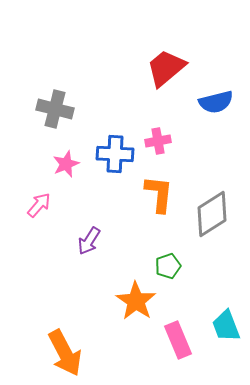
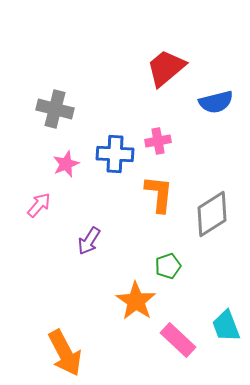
pink rectangle: rotated 24 degrees counterclockwise
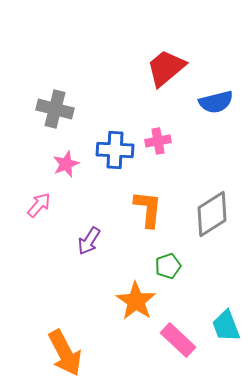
blue cross: moved 4 px up
orange L-shape: moved 11 px left, 15 px down
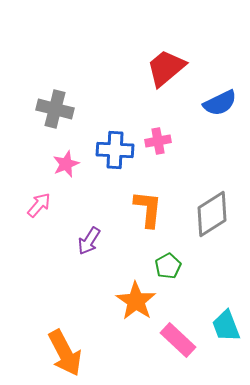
blue semicircle: moved 4 px right, 1 px down; rotated 12 degrees counterclockwise
green pentagon: rotated 10 degrees counterclockwise
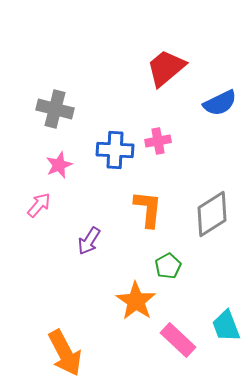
pink star: moved 7 px left, 1 px down
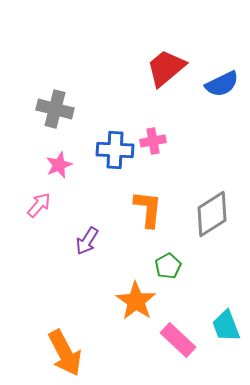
blue semicircle: moved 2 px right, 19 px up
pink cross: moved 5 px left
purple arrow: moved 2 px left
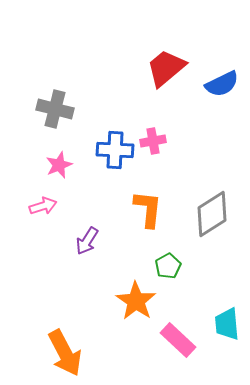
pink arrow: moved 4 px right, 1 px down; rotated 32 degrees clockwise
cyan trapezoid: moved 1 px right, 2 px up; rotated 16 degrees clockwise
